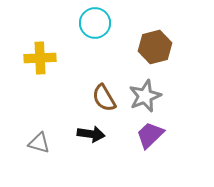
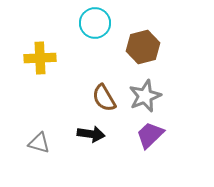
brown hexagon: moved 12 px left
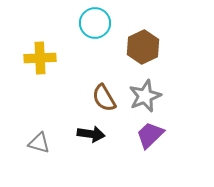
brown hexagon: rotated 12 degrees counterclockwise
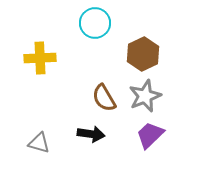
brown hexagon: moved 7 px down
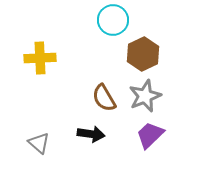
cyan circle: moved 18 px right, 3 px up
gray triangle: rotated 25 degrees clockwise
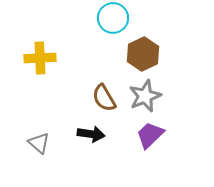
cyan circle: moved 2 px up
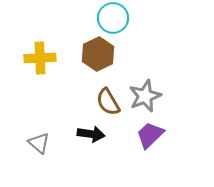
brown hexagon: moved 45 px left
brown semicircle: moved 4 px right, 4 px down
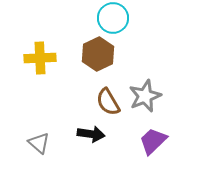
purple trapezoid: moved 3 px right, 6 px down
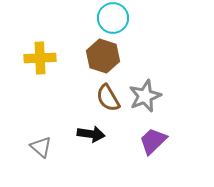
brown hexagon: moved 5 px right, 2 px down; rotated 16 degrees counterclockwise
brown semicircle: moved 4 px up
gray triangle: moved 2 px right, 4 px down
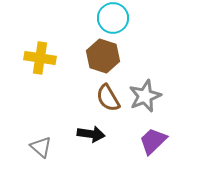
yellow cross: rotated 12 degrees clockwise
